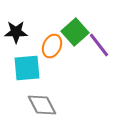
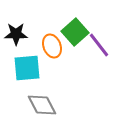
black star: moved 2 px down
orange ellipse: rotated 45 degrees counterclockwise
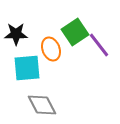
green square: rotated 8 degrees clockwise
orange ellipse: moved 1 px left, 3 px down
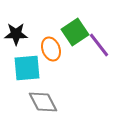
gray diamond: moved 1 px right, 3 px up
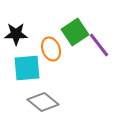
gray diamond: rotated 24 degrees counterclockwise
